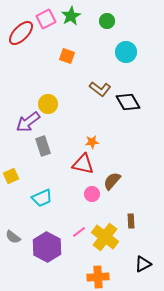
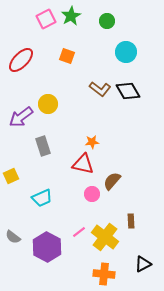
red ellipse: moved 27 px down
black diamond: moved 11 px up
purple arrow: moved 7 px left, 5 px up
orange cross: moved 6 px right, 3 px up; rotated 10 degrees clockwise
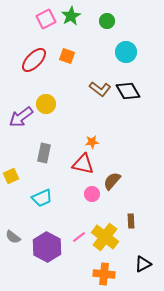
red ellipse: moved 13 px right
yellow circle: moved 2 px left
gray rectangle: moved 1 px right, 7 px down; rotated 30 degrees clockwise
pink line: moved 5 px down
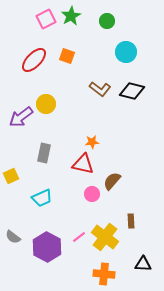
black diamond: moved 4 px right; rotated 45 degrees counterclockwise
black triangle: rotated 30 degrees clockwise
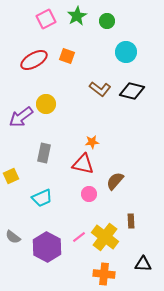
green star: moved 6 px right
red ellipse: rotated 16 degrees clockwise
brown semicircle: moved 3 px right
pink circle: moved 3 px left
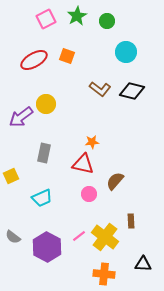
pink line: moved 1 px up
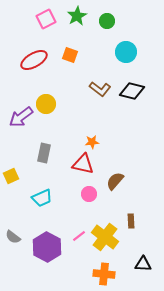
orange square: moved 3 px right, 1 px up
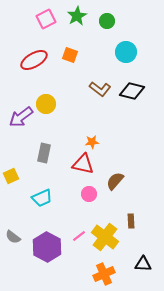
orange cross: rotated 30 degrees counterclockwise
